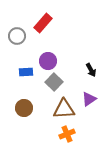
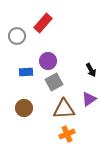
gray square: rotated 18 degrees clockwise
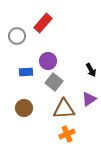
gray square: rotated 24 degrees counterclockwise
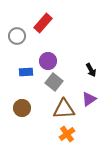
brown circle: moved 2 px left
orange cross: rotated 14 degrees counterclockwise
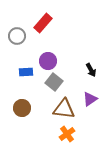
purple triangle: moved 1 px right
brown triangle: rotated 10 degrees clockwise
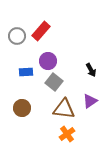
red rectangle: moved 2 px left, 8 px down
purple triangle: moved 2 px down
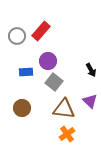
purple triangle: rotated 42 degrees counterclockwise
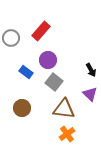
gray circle: moved 6 px left, 2 px down
purple circle: moved 1 px up
blue rectangle: rotated 40 degrees clockwise
purple triangle: moved 7 px up
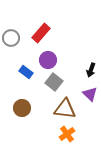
red rectangle: moved 2 px down
black arrow: rotated 48 degrees clockwise
brown triangle: moved 1 px right
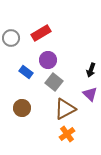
red rectangle: rotated 18 degrees clockwise
brown triangle: rotated 35 degrees counterclockwise
